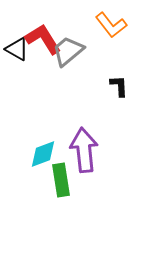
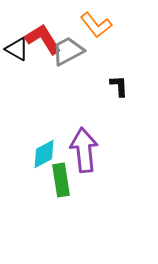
orange L-shape: moved 15 px left
gray trapezoid: rotated 12 degrees clockwise
cyan diamond: moved 1 px right; rotated 8 degrees counterclockwise
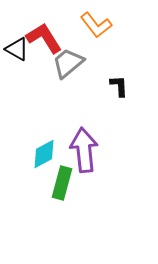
red L-shape: moved 1 px right, 1 px up
gray trapezoid: moved 12 px down; rotated 12 degrees counterclockwise
green rectangle: moved 1 px right, 3 px down; rotated 24 degrees clockwise
